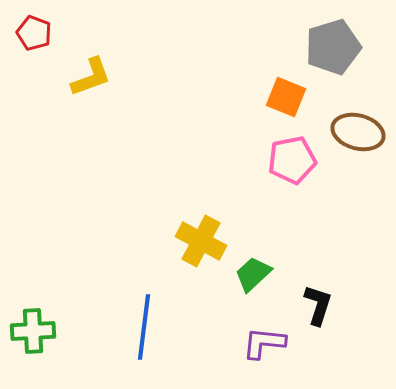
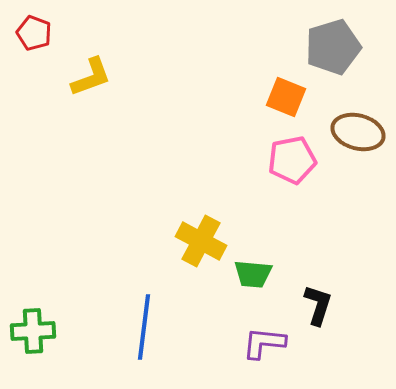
green trapezoid: rotated 132 degrees counterclockwise
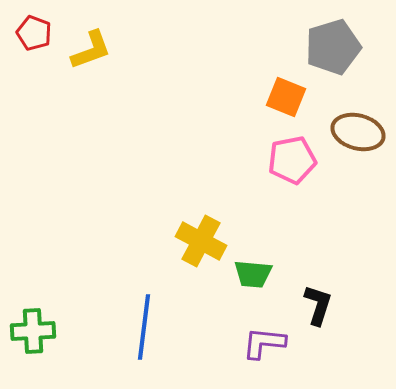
yellow L-shape: moved 27 px up
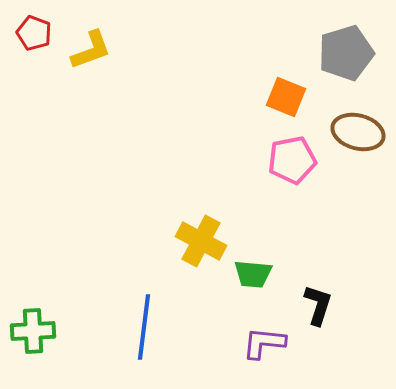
gray pentagon: moved 13 px right, 6 px down
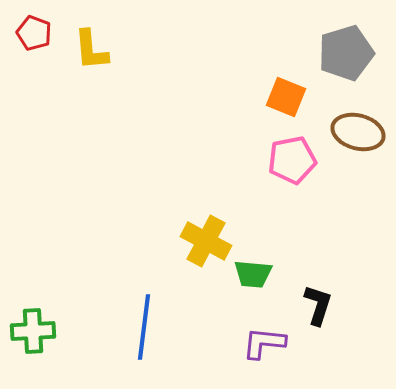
yellow L-shape: rotated 105 degrees clockwise
yellow cross: moved 5 px right
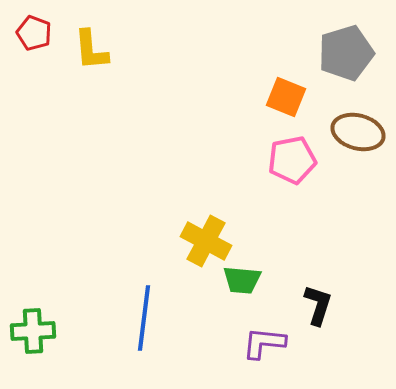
green trapezoid: moved 11 px left, 6 px down
blue line: moved 9 px up
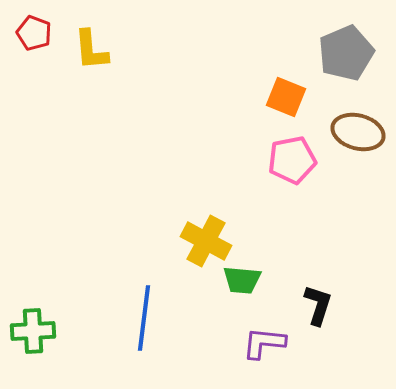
gray pentagon: rotated 6 degrees counterclockwise
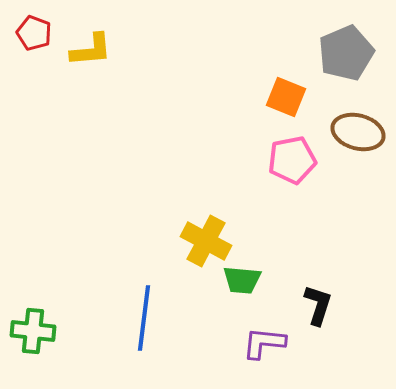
yellow L-shape: rotated 90 degrees counterclockwise
green cross: rotated 9 degrees clockwise
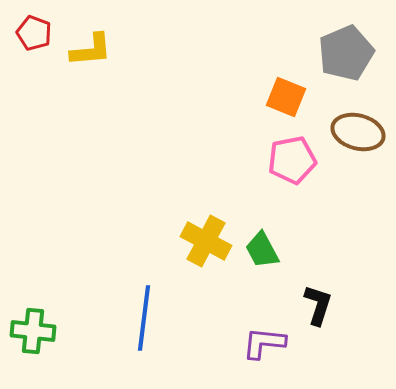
green trapezoid: moved 20 px right, 30 px up; rotated 57 degrees clockwise
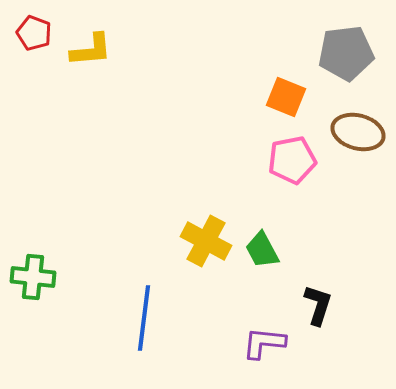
gray pentagon: rotated 16 degrees clockwise
green cross: moved 54 px up
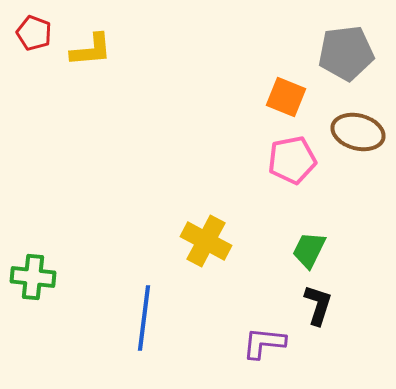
green trapezoid: moved 47 px right; rotated 54 degrees clockwise
